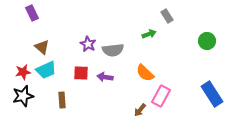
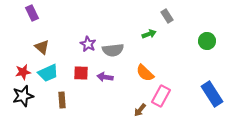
cyan trapezoid: moved 2 px right, 3 px down
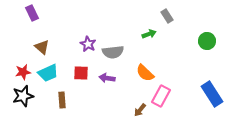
gray semicircle: moved 2 px down
purple arrow: moved 2 px right, 1 px down
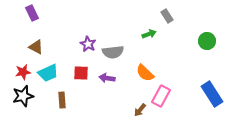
brown triangle: moved 6 px left; rotated 14 degrees counterclockwise
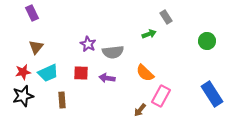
gray rectangle: moved 1 px left, 1 px down
brown triangle: rotated 42 degrees clockwise
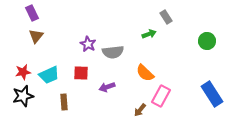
brown triangle: moved 11 px up
cyan trapezoid: moved 1 px right, 2 px down
purple arrow: moved 9 px down; rotated 28 degrees counterclockwise
brown rectangle: moved 2 px right, 2 px down
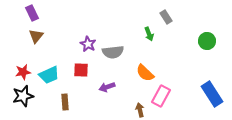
green arrow: rotated 88 degrees clockwise
red square: moved 3 px up
brown rectangle: moved 1 px right
brown arrow: rotated 128 degrees clockwise
